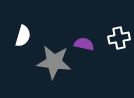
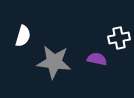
purple semicircle: moved 13 px right, 15 px down
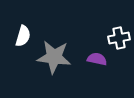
gray star: moved 5 px up
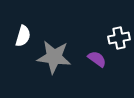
purple semicircle: rotated 24 degrees clockwise
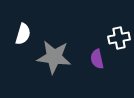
white semicircle: moved 2 px up
purple semicircle: rotated 138 degrees counterclockwise
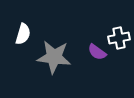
purple semicircle: moved 7 px up; rotated 42 degrees counterclockwise
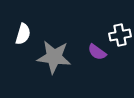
white cross: moved 1 px right, 3 px up
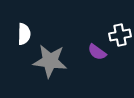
white semicircle: moved 1 px right; rotated 15 degrees counterclockwise
gray star: moved 4 px left, 4 px down
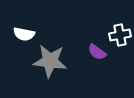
white semicircle: rotated 100 degrees clockwise
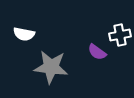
gray star: moved 1 px right, 6 px down
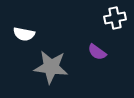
white cross: moved 5 px left, 17 px up
